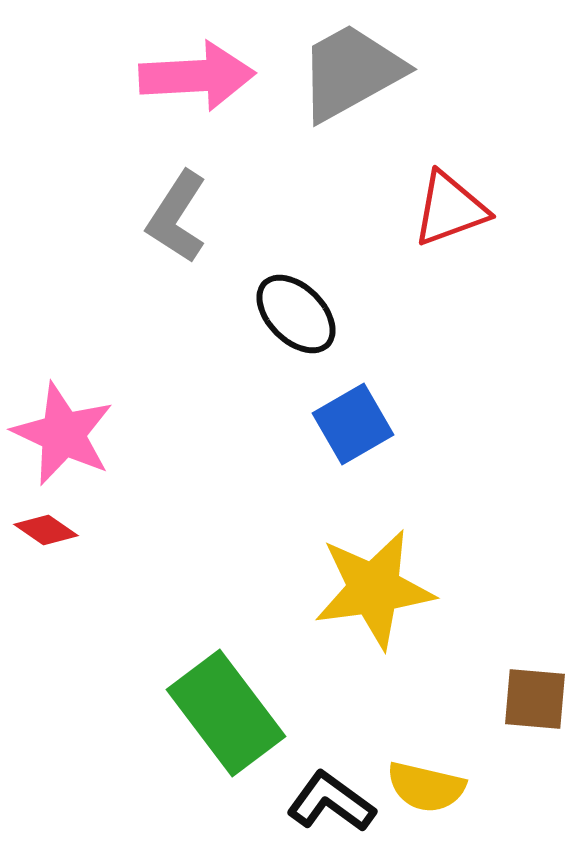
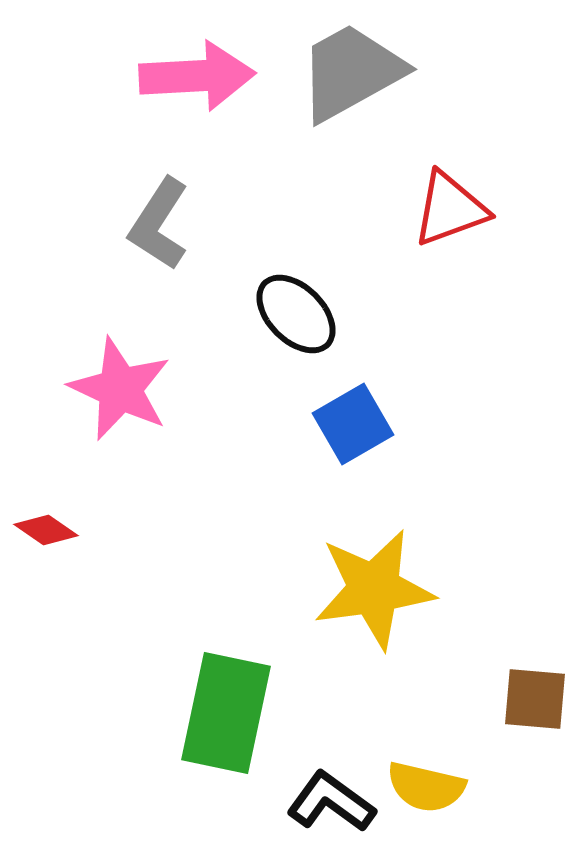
gray L-shape: moved 18 px left, 7 px down
pink star: moved 57 px right, 45 px up
green rectangle: rotated 49 degrees clockwise
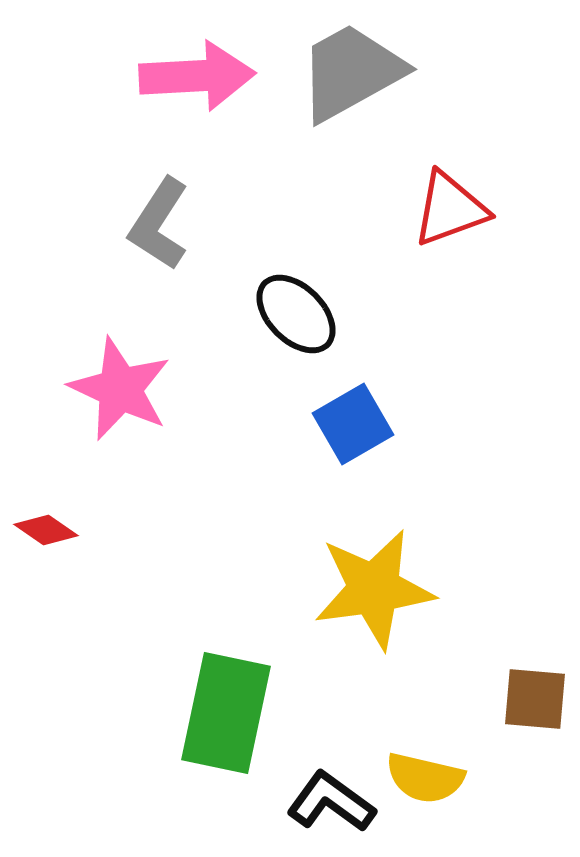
yellow semicircle: moved 1 px left, 9 px up
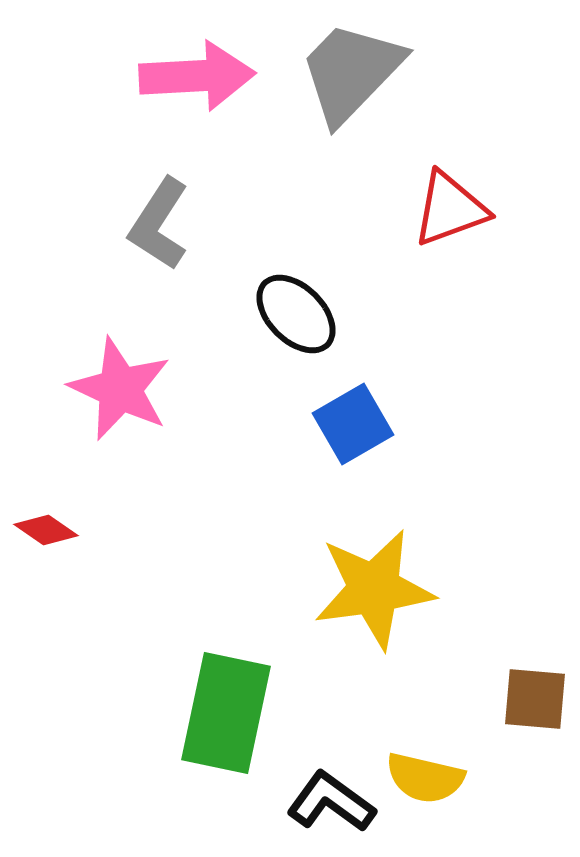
gray trapezoid: rotated 17 degrees counterclockwise
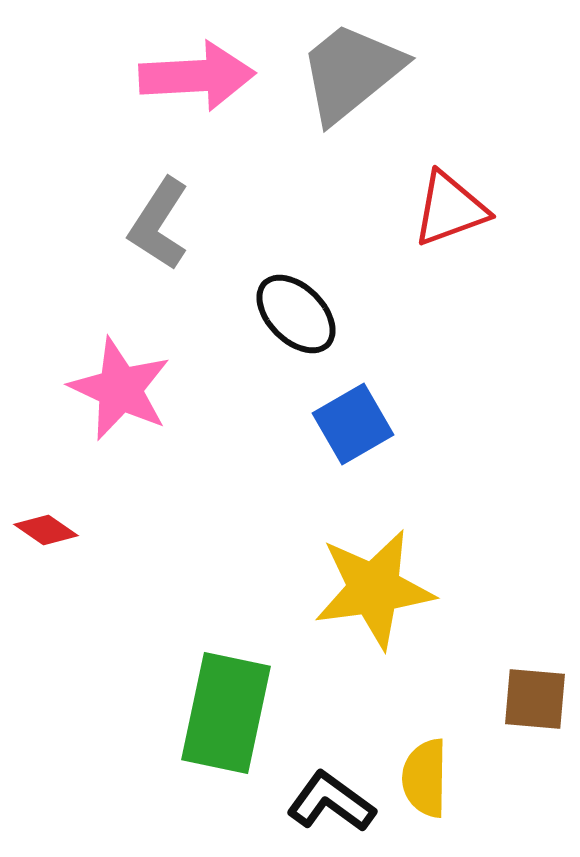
gray trapezoid: rotated 7 degrees clockwise
yellow semicircle: rotated 78 degrees clockwise
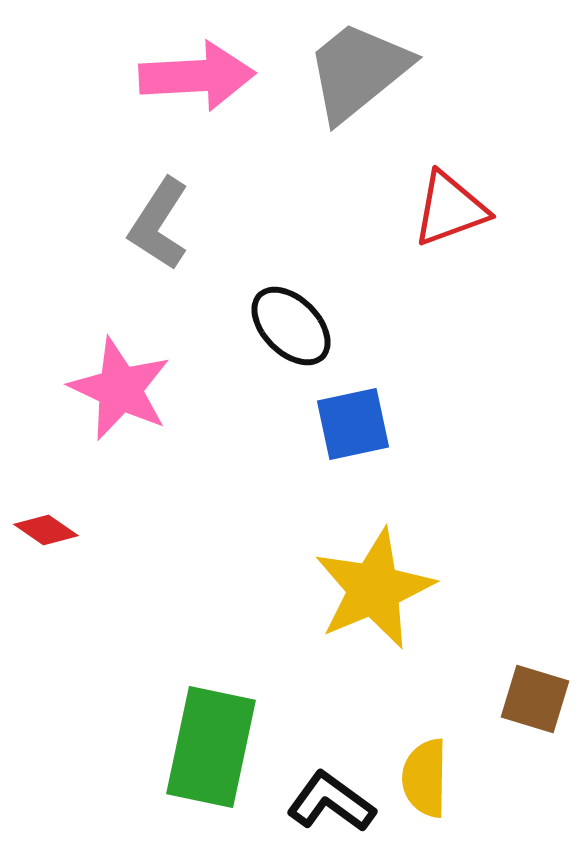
gray trapezoid: moved 7 px right, 1 px up
black ellipse: moved 5 px left, 12 px down
blue square: rotated 18 degrees clockwise
yellow star: rotated 15 degrees counterclockwise
brown square: rotated 12 degrees clockwise
green rectangle: moved 15 px left, 34 px down
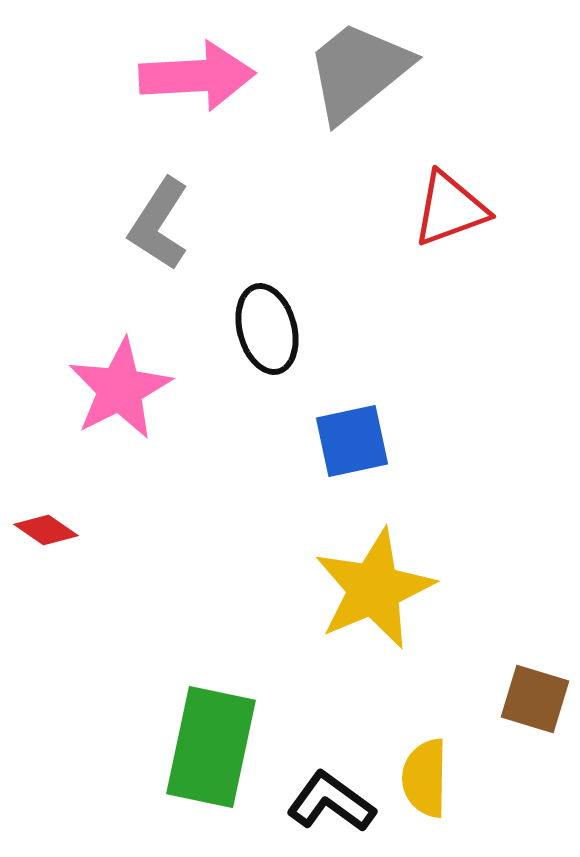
black ellipse: moved 24 px left, 3 px down; rotated 30 degrees clockwise
pink star: rotated 20 degrees clockwise
blue square: moved 1 px left, 17 px down
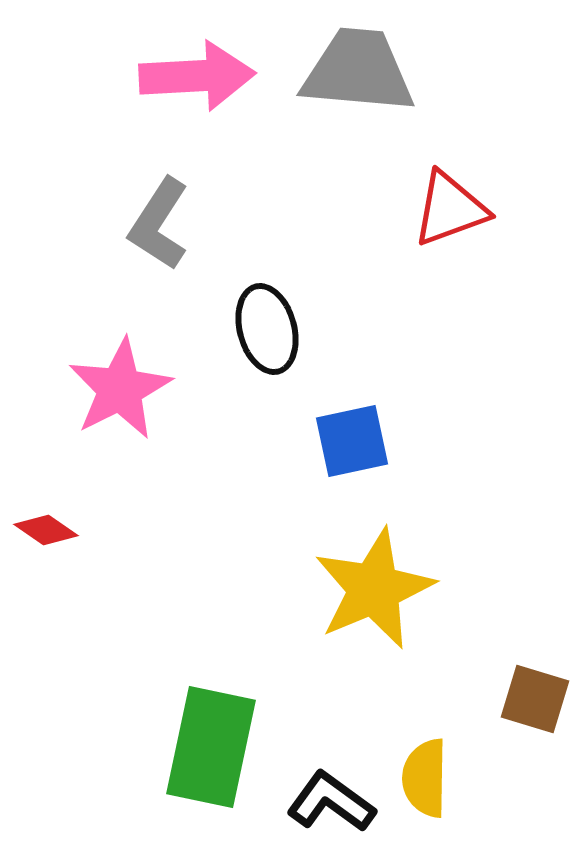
gray trapezoid: rotated 44 degrees clockwise
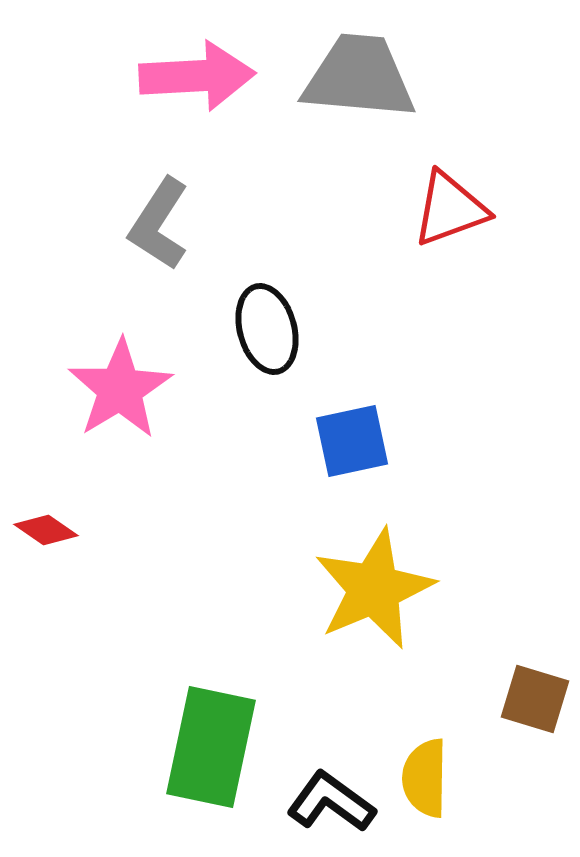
gray trapezoid: moved 1 px right, 6 px down
pink star: rotated 4 degrees counterclockwise
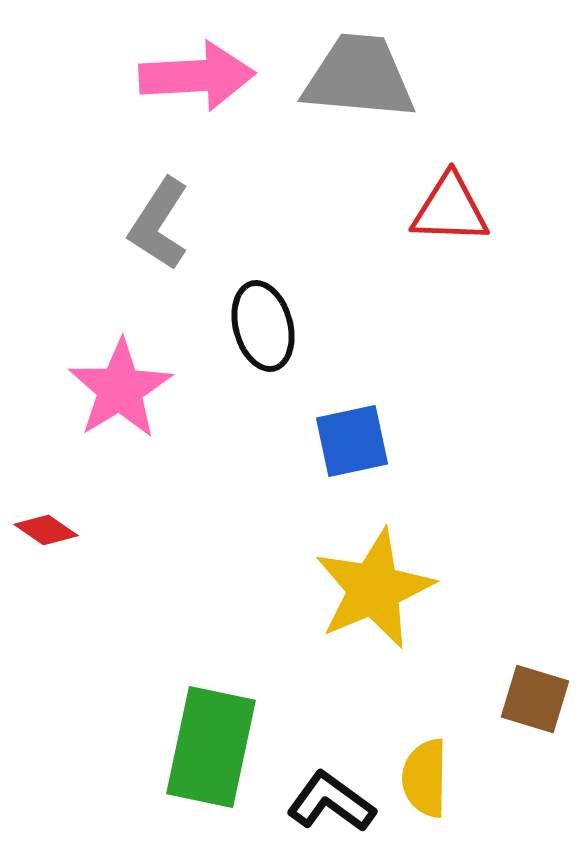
red triangle: rotated 22 degrees clockwise
black ellipse: moved 4 px left, 3 px up
